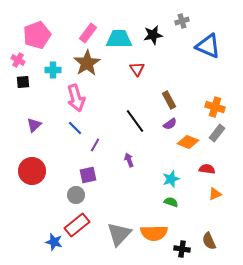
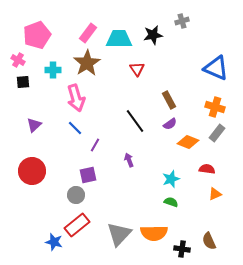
blue triangle: moved 8 px right, 22 px down
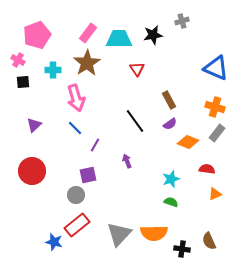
purple arrow: moved 2 px left, 1 px down
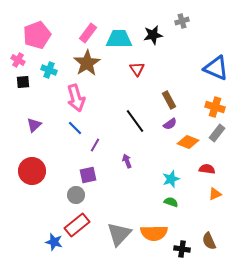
cyan cross: moved 4 px left; rotated 21 degrees clockwise
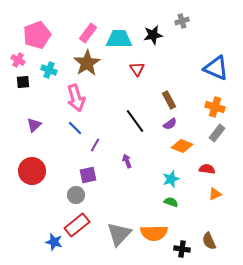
orange diamond: moved 6 px left, 4 px down
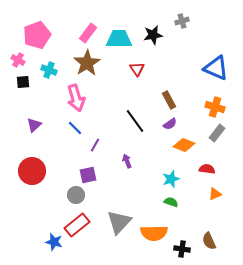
orange diamond: moved 2 px right, 1 px up
gray triangle: moved 12 px up
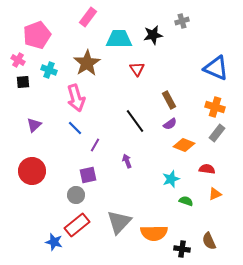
pink rectangle: moved 16 px up
green semicircle: moved 15 px right, 1 px up
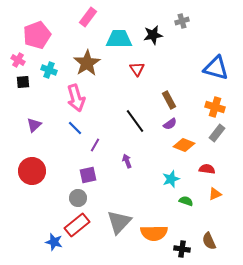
blue triangle: rotated 8 degrees counterclockwise
gray circle: moved 2 px right, 3 px down
